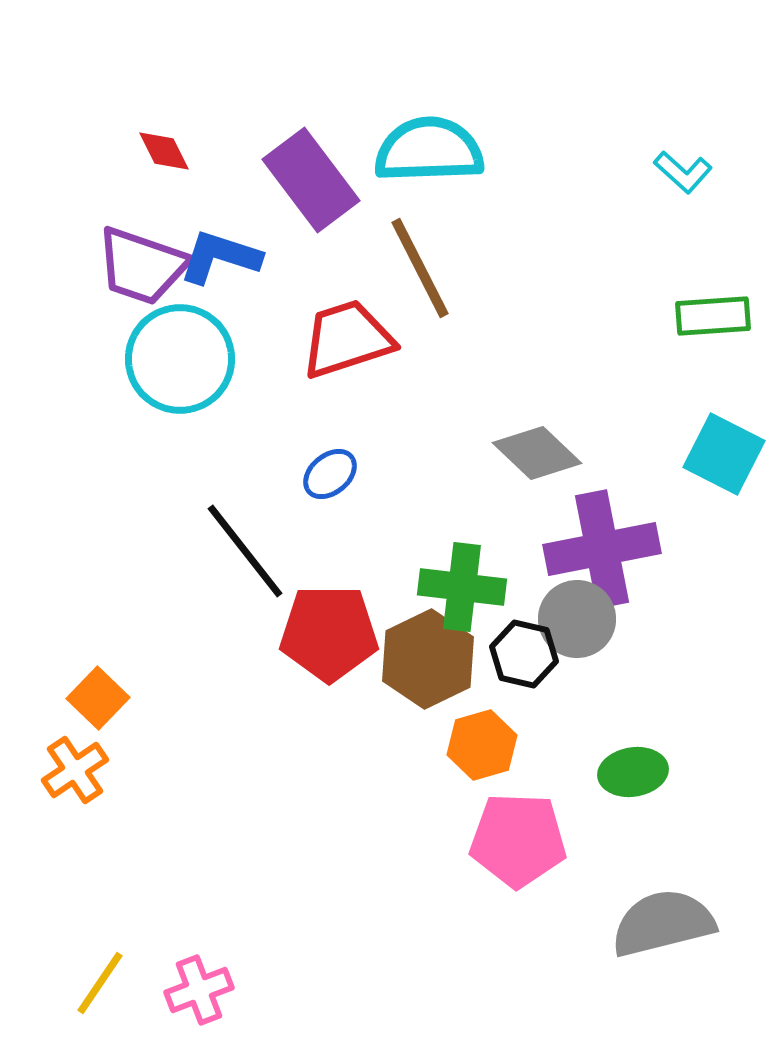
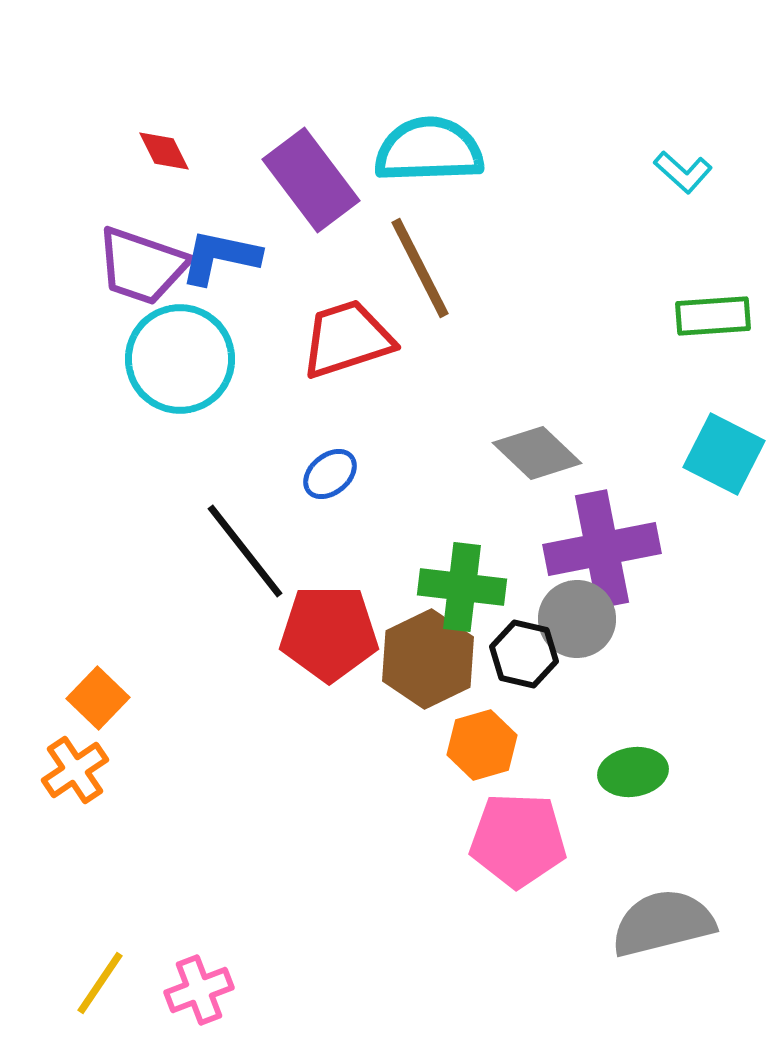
blue L-shape: rotated 6 degrees counterclockwise
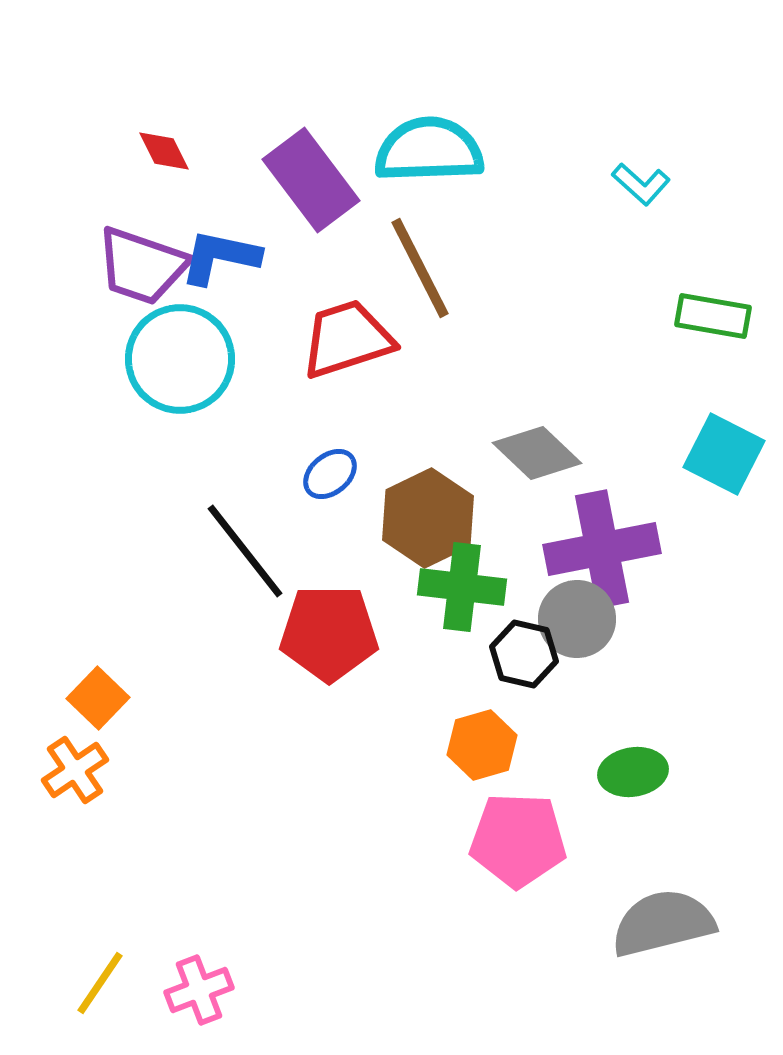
cyan L-shape: moved 42 px left, 12 px down
green rectangle: rotated 14 degrees clockwise
brown hexagon: moved 141 px up
